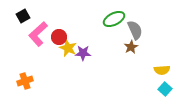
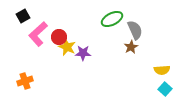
green ellipse: moved 2 px left
yellow star: moved 1 px left, 1 px up
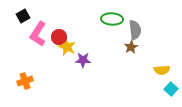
green ellipse: rotated 30 degrees clockwise
gray semicircle: rotated 18 degrees clockwise
pink L-shape: rotated 15 degrees counterclockwise
purple star: moved 7 px down
cyan square: moved 6 px right
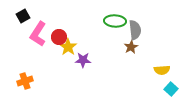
green ellipse: moved 3 px right, 2 px down
yellow star: moved 1 px right; rotated 12 degrees clockwise
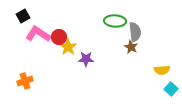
gray semicircle: moved 2 px down
pink L-shape: rotated 90 degrees clockwise
brown star: rotated 16 degrees counterclockwise
purple star: moved 3 px right, 1 px up
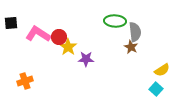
black square: moved 12 px left, 7 px down; rotated 24 degrees clockwise
yellow semicircle: rotated 28 degrees counterclockwise
cyan square: moved 15 px left
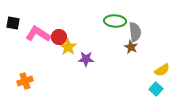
black square: moved 2 px right; rotated 16 degrees clockwise
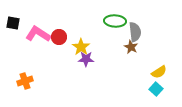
yellow star: moved 13 px right
yellow semicircle: moved 3 px left, 2 px down
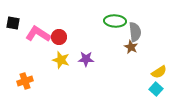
yellow star: moved 20 px left, 13 px down; rotated 18 degrees counterclockwise
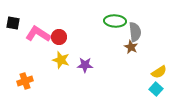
purple star: moved 1 px left, 6 px down
